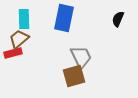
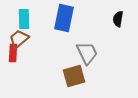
black semicircle: rotated 14 degrees counterclockwise
red rectangle: rotated 72 degrees counterclockwise
gray trapezoid: moved 6 px right, 4 px up
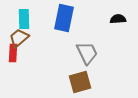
black semicircle: rotated 77 degrees clockwise
brown trapezoid: moved 1 px up
brown square: moved 6 px right, 6 px down
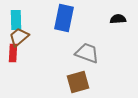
cyan rectangle: moved 8 px left, 1 px down
brown trapezoid: moved 1 px up
gray trapezoid: rotated 45 degrees counterclockwise
brown square: moved 2 px left
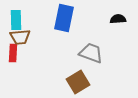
brown trapezoid: moved 1 px right; rotated 145 degrees counterclockwise
gray trapezoid: moved 4 px right
brown square: rotated 15 degrees counterclockwise
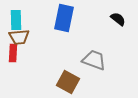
black semicircle: rotated 42 degrees clockwise
brown trapezoid: moved 1 px left
gray trapezoid: moved 3 px right, 7 px down
brown square: moved 10 px left; rotated 30 degrees counterclockwise
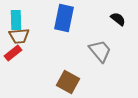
brown trapezoid: moved 1 px up
red rectangle: rotated 48 degrees clockwise
gray trapezoid: moved 6 px right, 9 px up; rotated 30 degrees clockwise
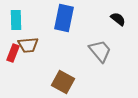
brown trapezoid: moved 9 px right, 9 px down
red rectangle: rotated 30 degrees counterclockwise
brown square: moved 5 px left
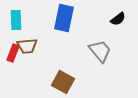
black semicircle: rotated 105 degrees clockwise
brown trapezoid: moved 1 px left, 1 px down
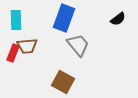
blue rectangle: rotated 8 degrees clockwise
gray trapezoid: moved 22 px left, 6 px up
